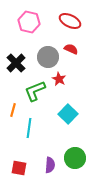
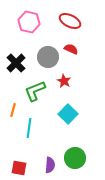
red star: moved 5 px right, 2 px down
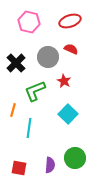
red ellipse: rotated 45 degrees counterclockwise
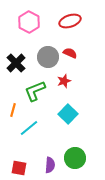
pink hexagon: rotated 15 degrees clockwise
red semicircle: moved 1 px left, 4 px down
red star: rotated 24 degrees clockwise
cyan line: rotated 42 degrees clockwise
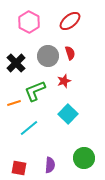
red ellipse: rotated 20 degrees counterclockwise
red semicircle: rotated 48 degrees clockwise
gray circle: moved 1 px up
orange line: moved 1 px right, 7 px up; rotated 56 degrees clockwise
green circle: moved 9 px right
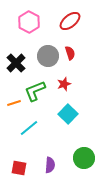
red star: moved 3 px down
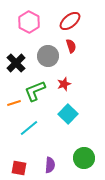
red semicircle: moved 1 px right, 7 px up
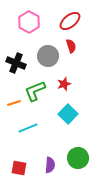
black cross: rotated 24 degrees counterclockwise
cyan line: moved 1 px left; rotated 18 degrees clockwise
green circle: moved 6 px left
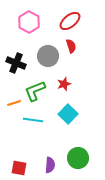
cyan line: moved 5 px right, 8 px up; rotated 30 degrees clockwise
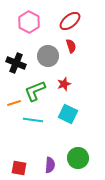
cyan square: rotated 18 degrees counterclockwise
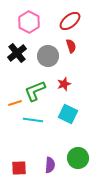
black cross: moved 1 px right, 10 px up; rotated 30 degrees clockwise
orange line: moved 1 px right
red square: rotated 14 degrees counterclockwise
